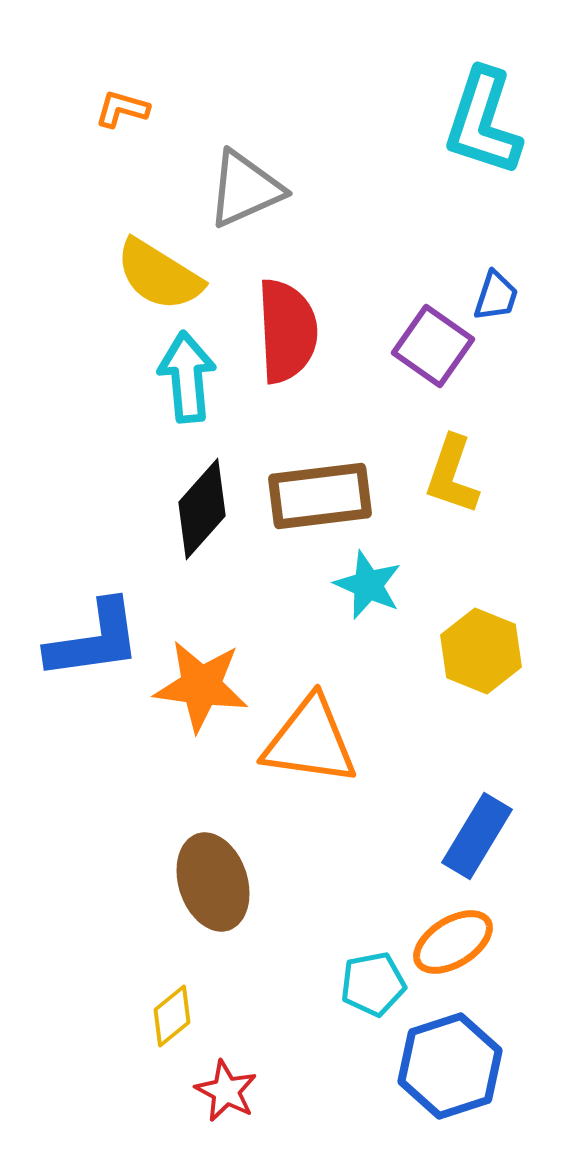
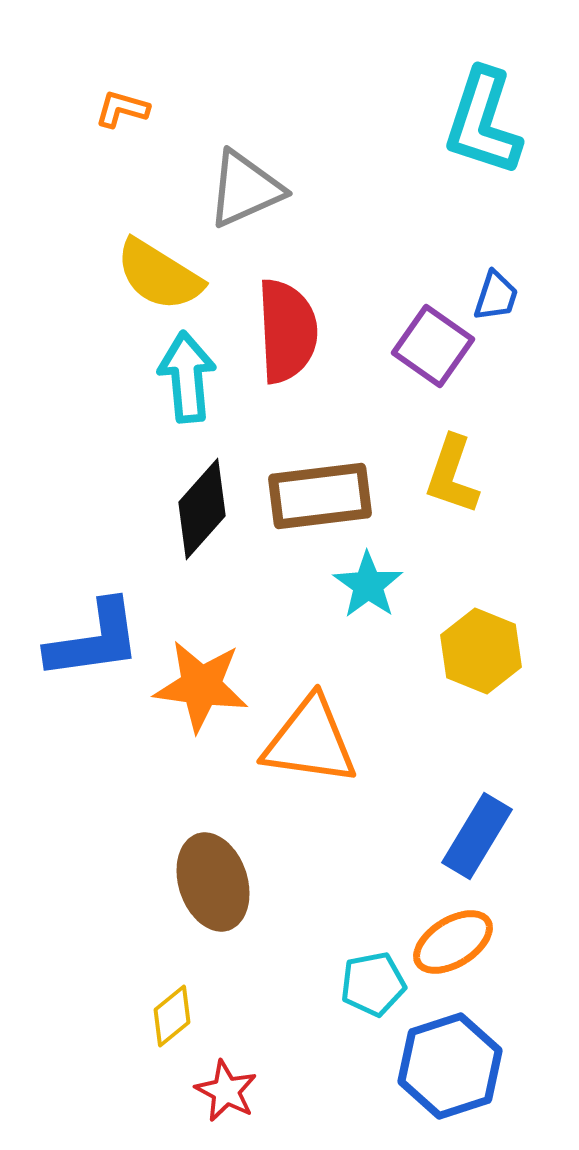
cyan star: rotated 12 degrees clockwise
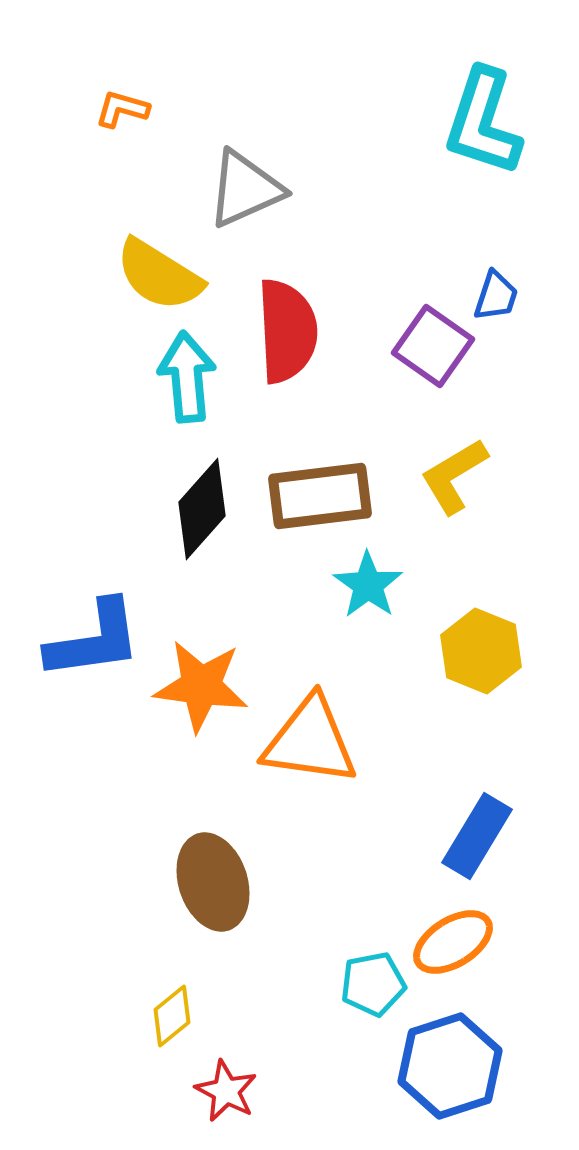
yellow L-shape: moved 2 px right, 1 px down; rotated 40 degrees clockwise
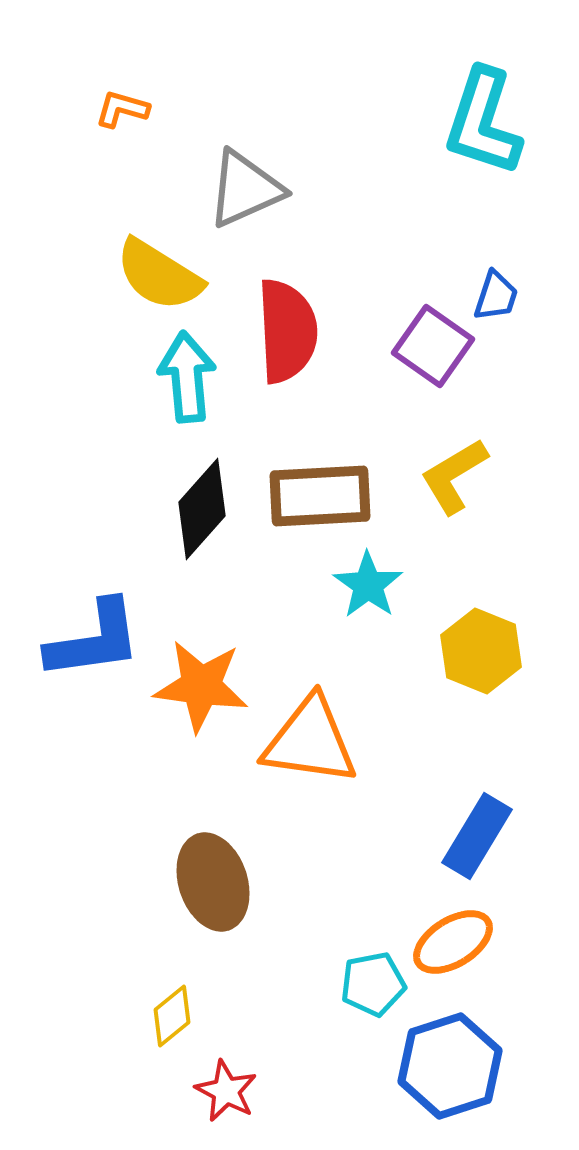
brown rectangle: rotated 4 degrees clockwise
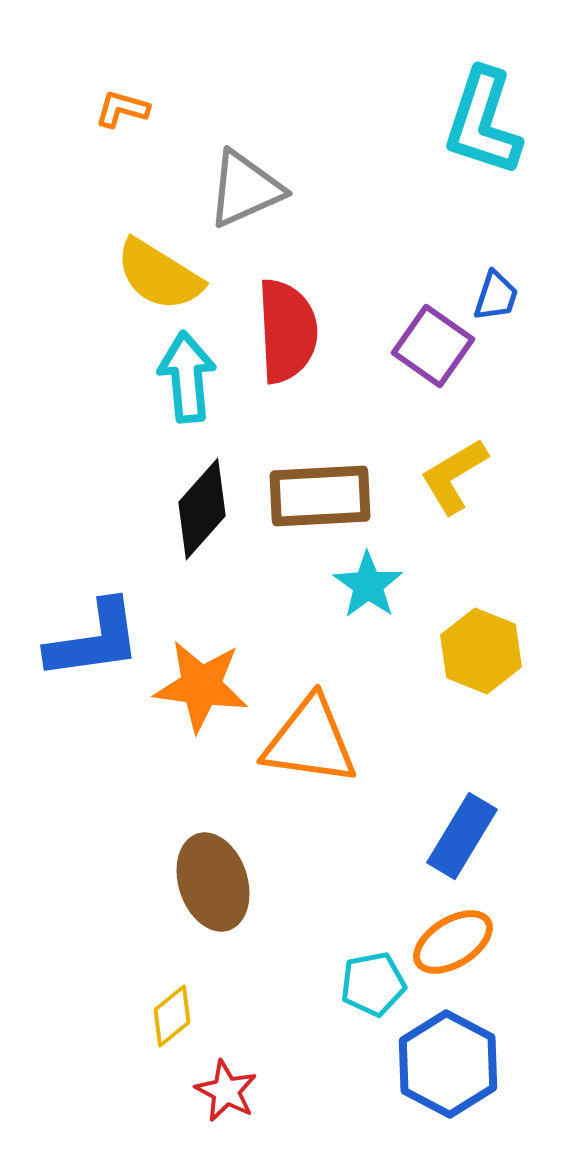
blue rectangle: moved 15 px left
blue hexagon: moved 2 px left, 2 px up; rotated 14 degrees counterclockwise
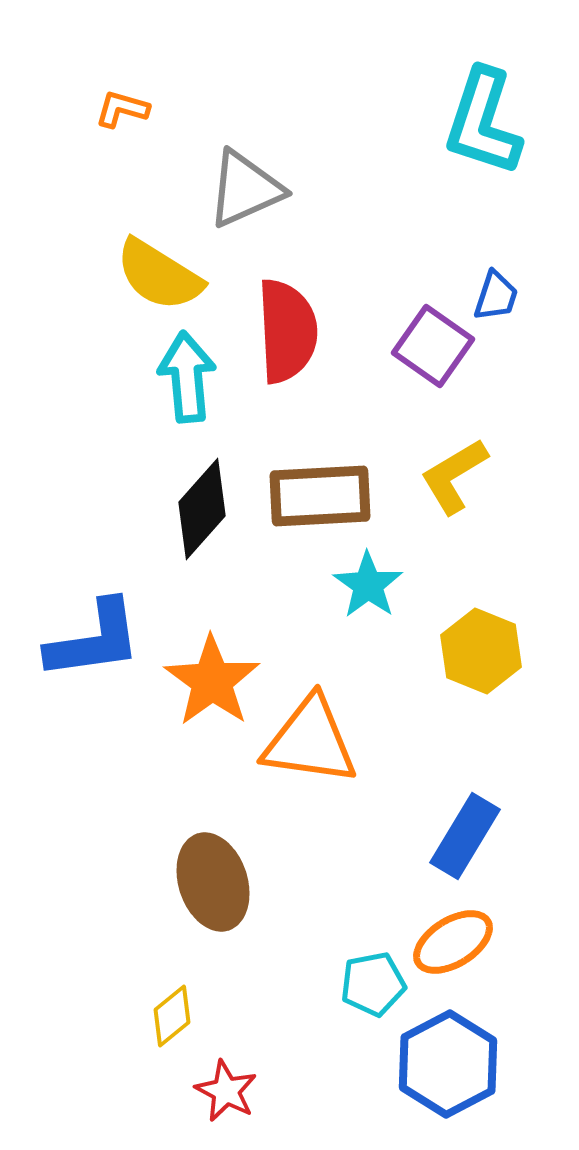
orange star: moved 11 px right, 5 px up; rotated 28 degrees clockwise
blue rectangle: moved 3 px right
blue hexagon: rotated 4 degrees clockwise
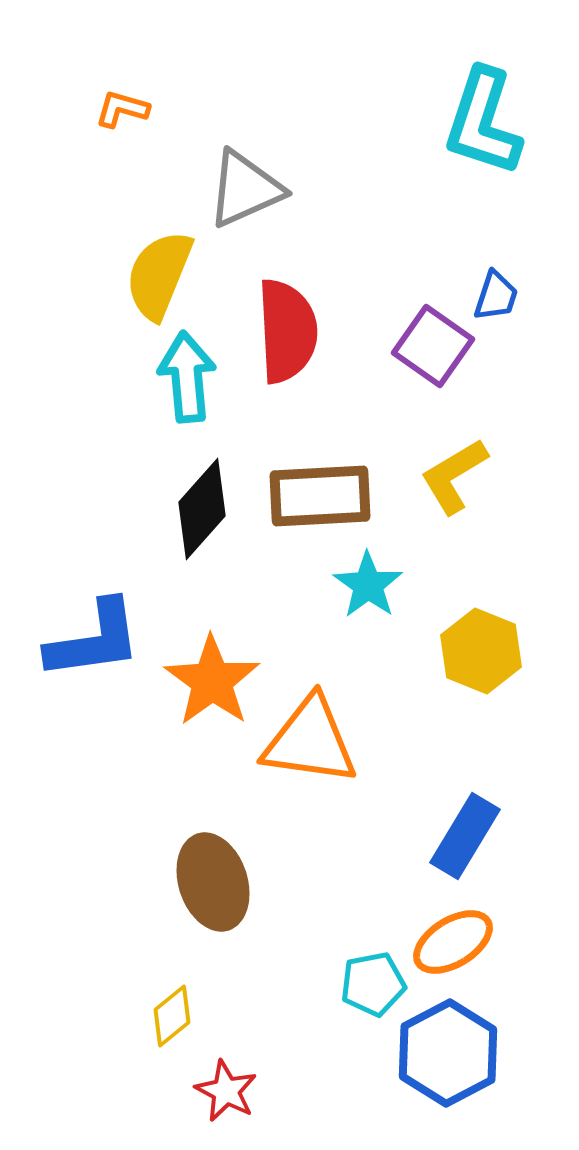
yellow semicircle: rotated 80 degrees clockwise
blue hexagon: moved 11 px up
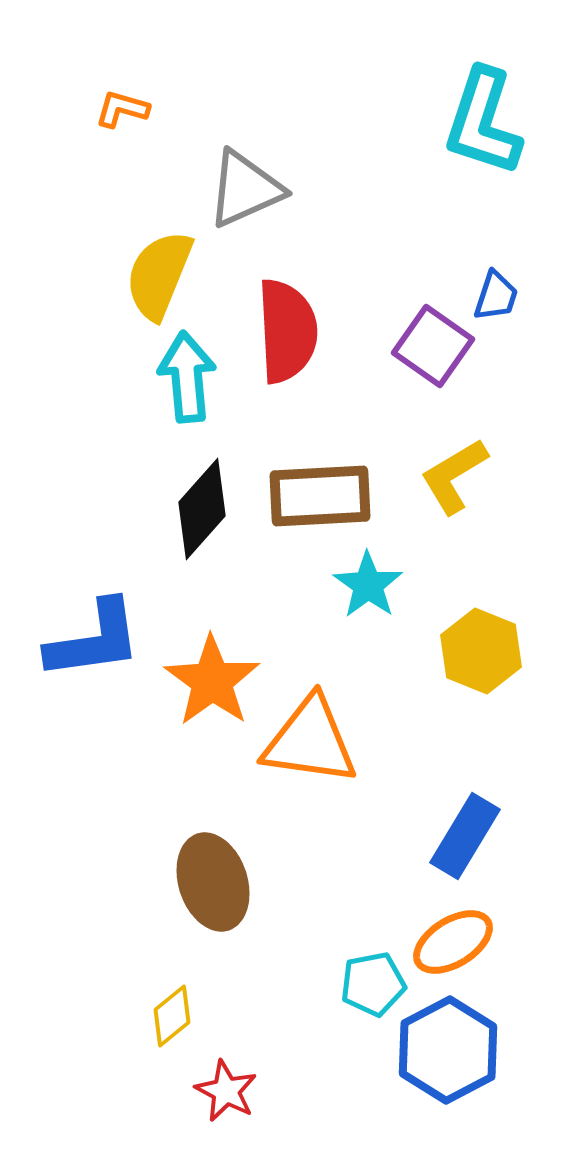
blue hexagon: moved 3 px up
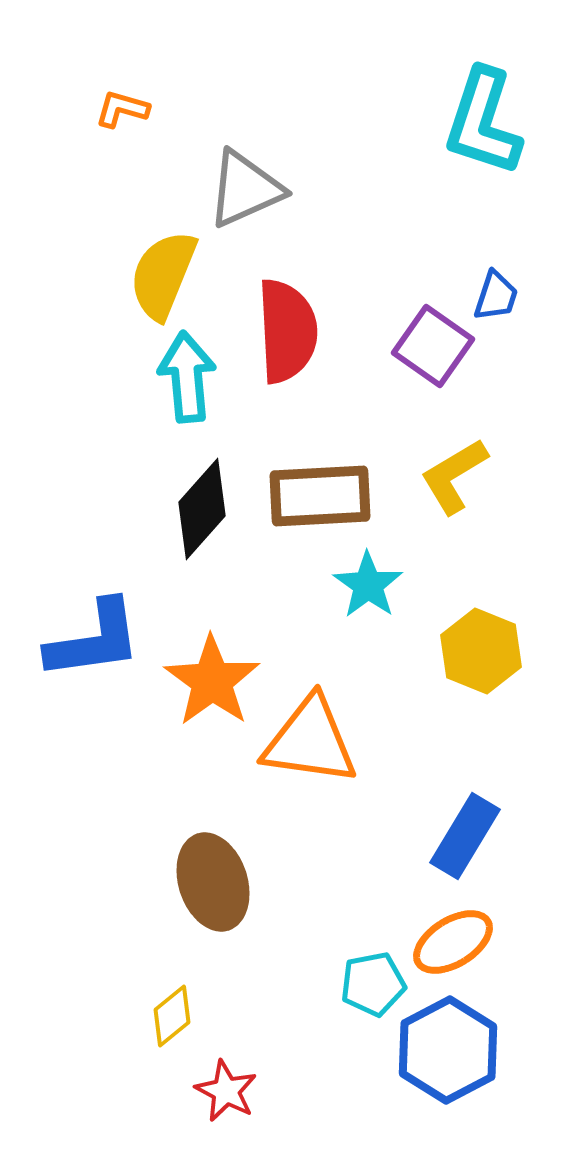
yellow semicircle: moved 4 px right
